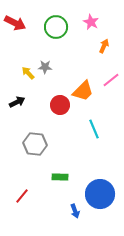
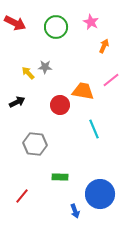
orange trapezoid: rotated 125 degrees counterclockwise
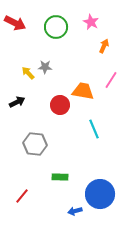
pink line: rotated 18 degrees counterclockwise
blue arrow: rotated 96 degrees clockwise
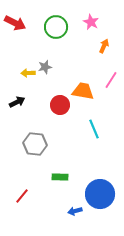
gray star: rotated 16 degrees counterclockwise
yellow arrow: rotated 48 degrees counterclockwise
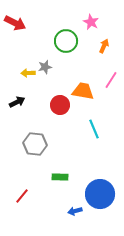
green circle: moved 10 px right, 14 px down
